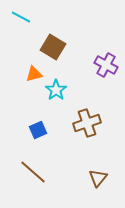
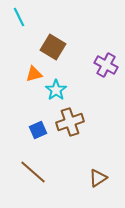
cyan line: moved 2 px left; rotated 36 degrees clockwise
brown cross: moved 17 px left, 1 px up
brown triangle: rotated 18 degrees clockwise
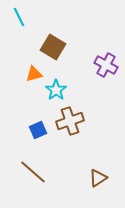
brown cross: moved 1 px up
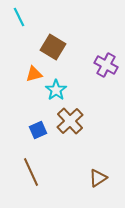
brown cross: rotated 24 degrees counterclockwise
brown line: moved 2 px left; rotated 24 degrees clockwise
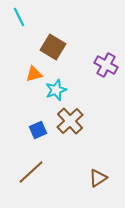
cyan star: rotated 15 degrees clockwise
brown line: rotated 72 degrees clockwise
